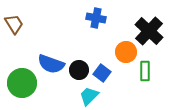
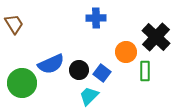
blue cross: rotated 12 degrees counterclockwise
black cross: moved 7 px right, 6 px down
blue semicircle: rotated 44 degrees counterclockwise
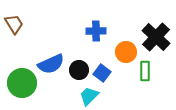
blue cross: moved 13 px down
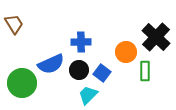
blue cross: moved 15 px left, 11 px down
cyan trapezoid: moved 1 px left, 1 px up
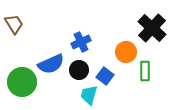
black cross: moved 4 px left, 9 px up
blue cross: rotated 24 degrees counterclockwise
blue square: moved 3 px right, 3 px down
green circle: moved 1 px up
cyan trapezoid: moved 1 px right; rotated 30 degrees counterclockwise
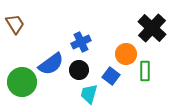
brown trapezoid: moved 1 px right
orange circle: moved 2 px down
blue semicircle: rotated 12 degrees counterclockwise
blue square: moved 6 px right
cyan trapezoid: moved 1 px up
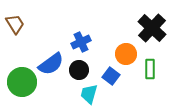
green rectangle: moved 5 px right, 2 px up
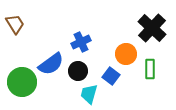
black circle: moved 1 px left, 1 px down
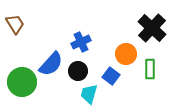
blue semicircle: rotated 12 degrees counterclockwise
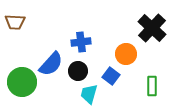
brown trapezoid: moved 2 px up; rotated 125 degrees clockwise
blue cross: rotated 18 degrees clockwise
green rectangle: moved 2 px right, 17 px down
